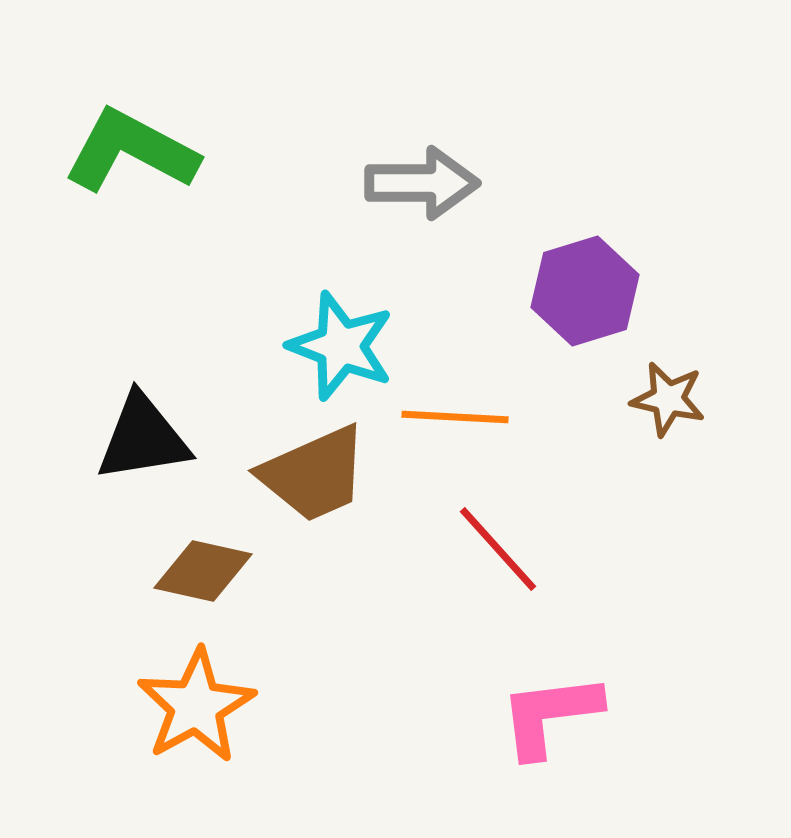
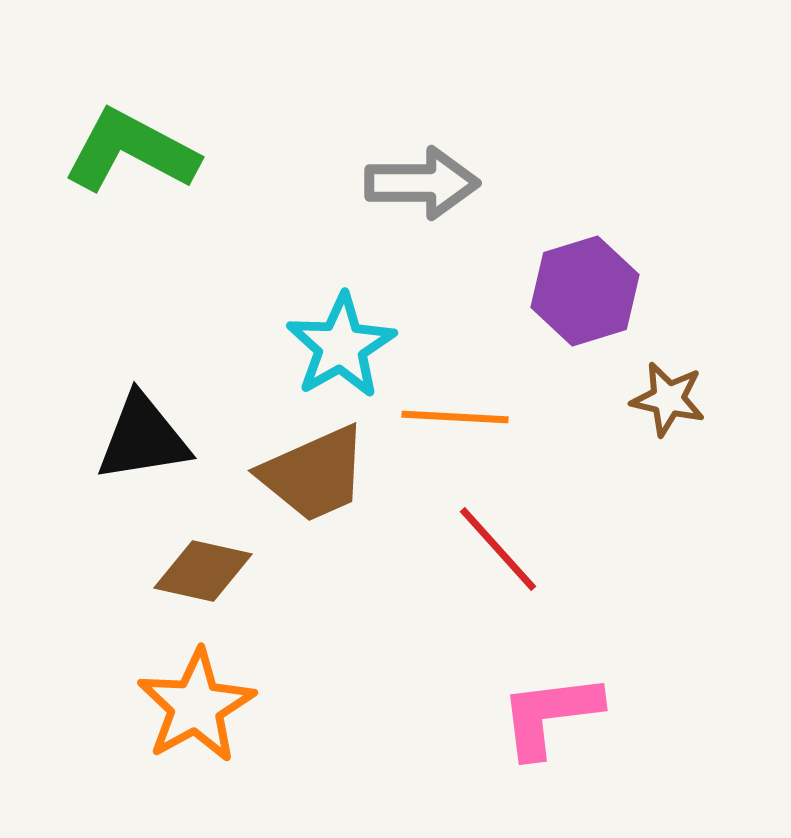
cyan star: rotated 21 degrees clockwise
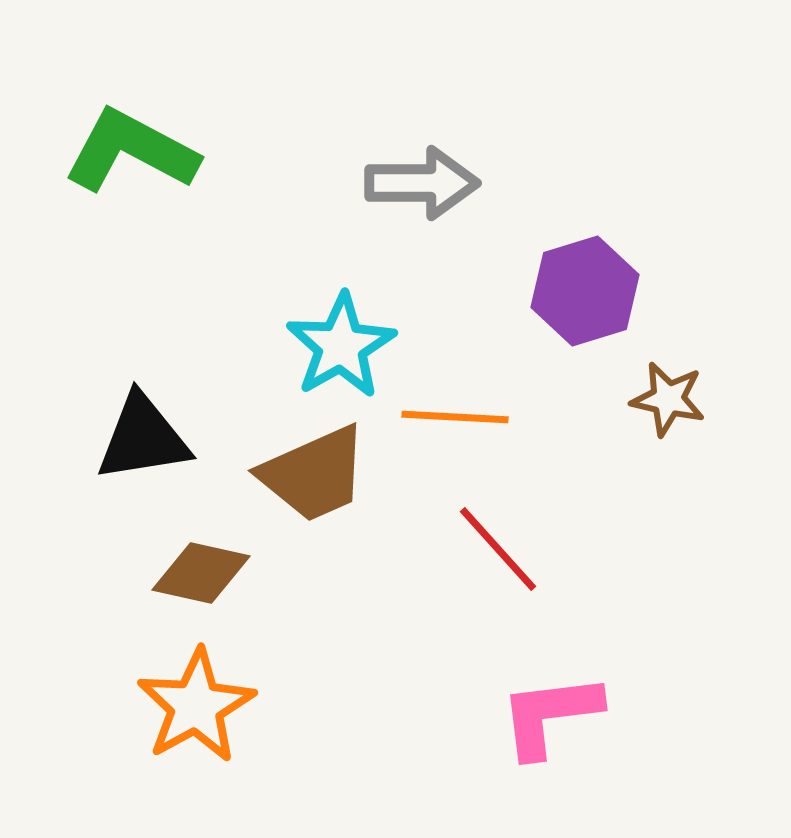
brown diamond: moved 2 px left, 2 px down
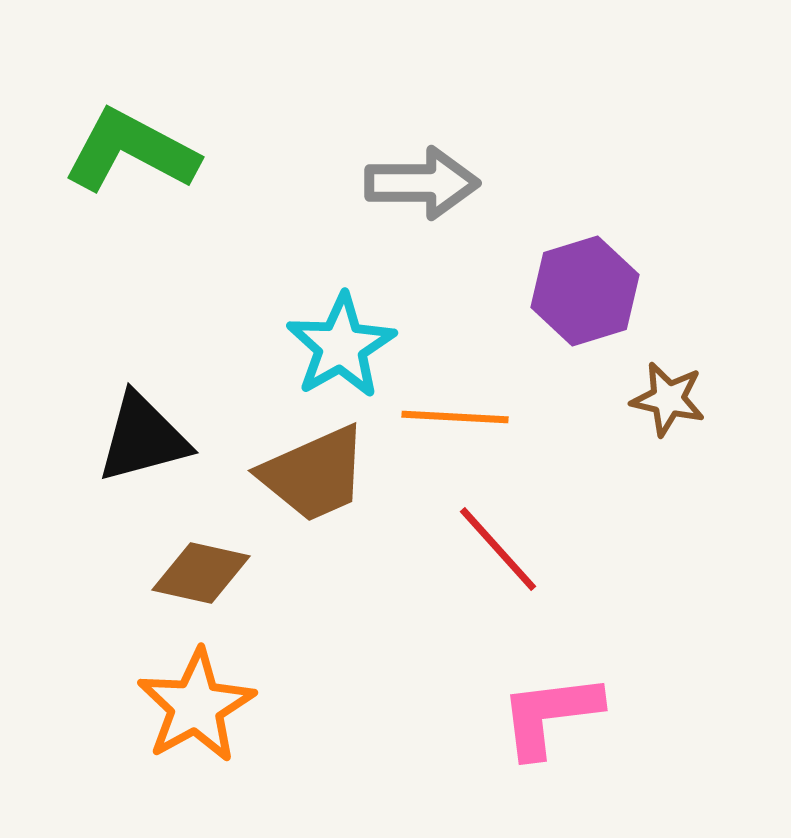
black triangle: rotated 6 degrees counterclockwise
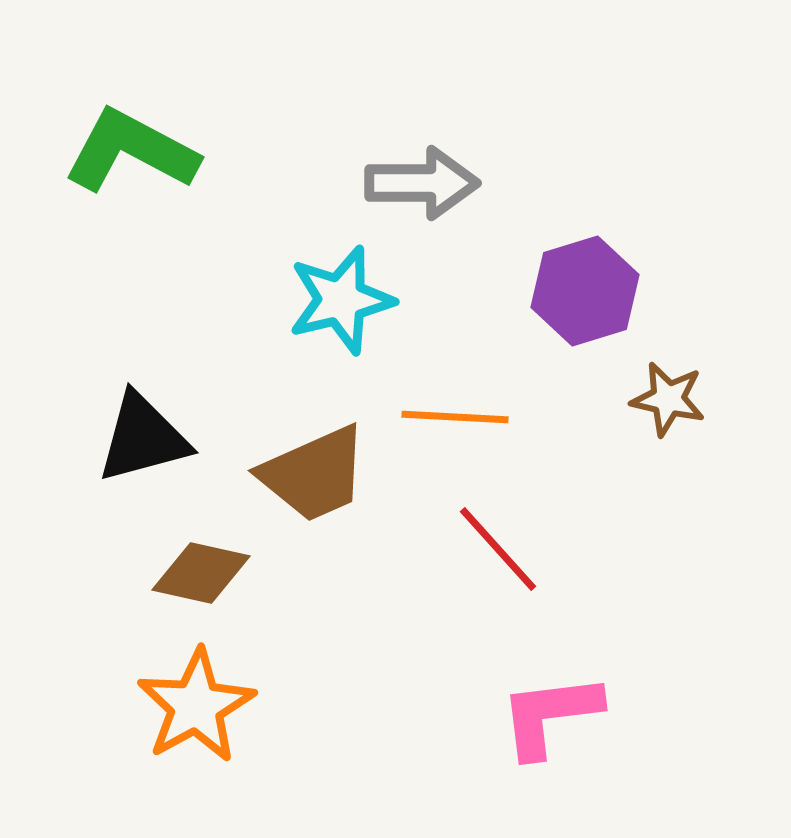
cyan star: moved 46 px up; rotated 16 degrees clockwise
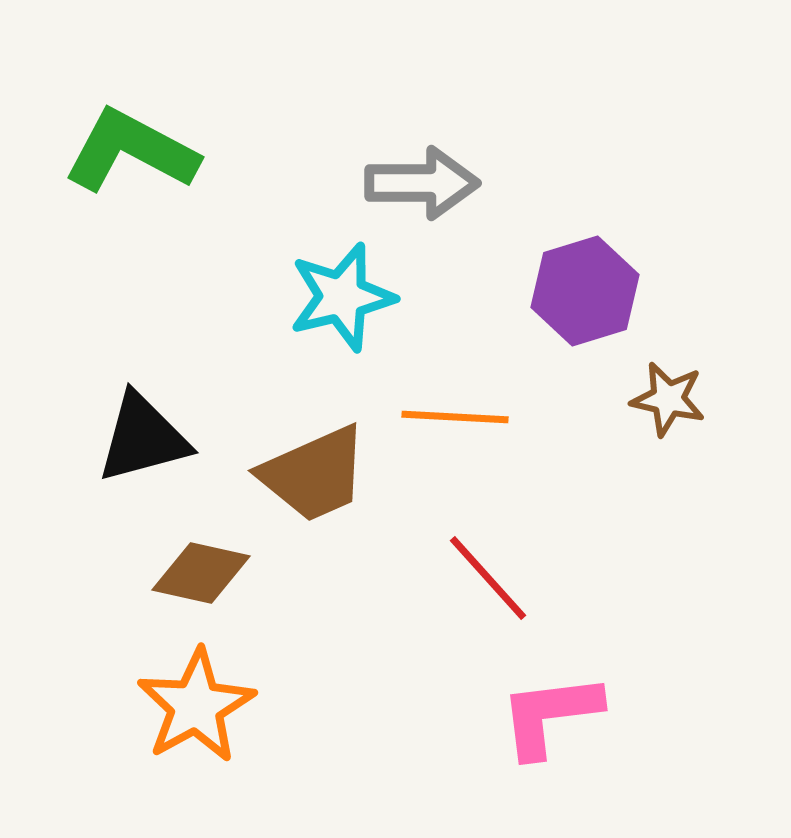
cyan star: moved 1 px right, 3 px up
red line: moved 10 px left, 29 px down
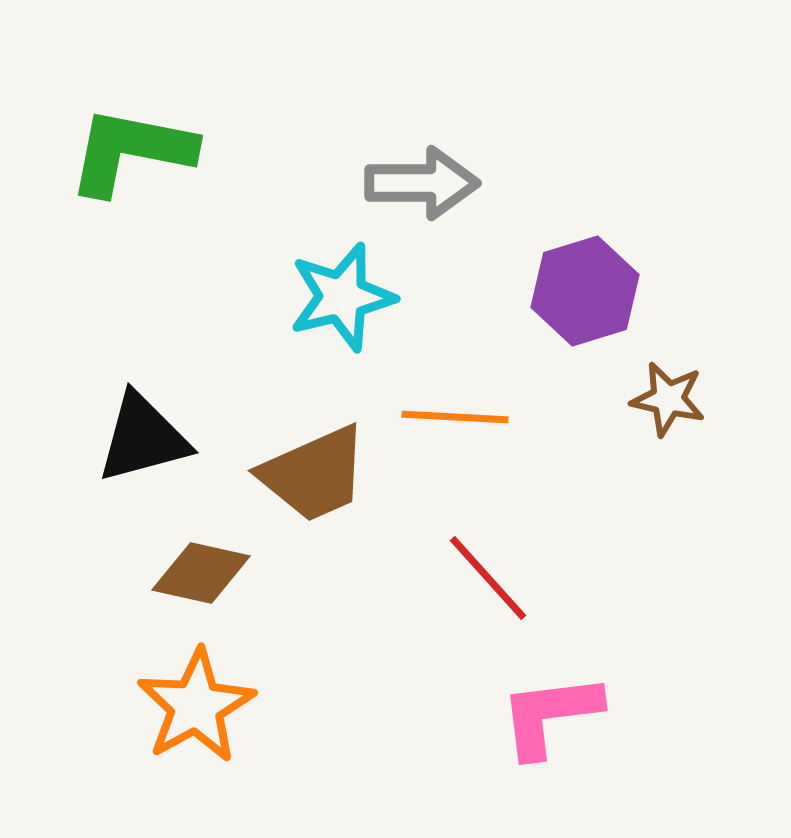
green L-shape: rotated 17 degrees counterclockwise
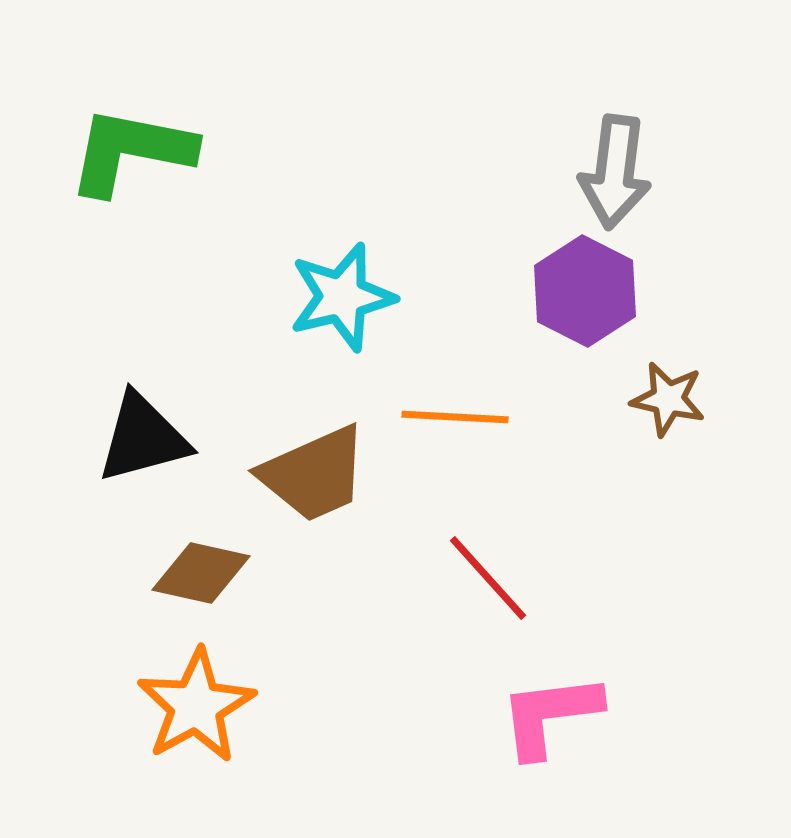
gray arrow: moved 193 px right, 11 px up; rotated 97 degrees clockwise
purple hexagon: rotated 16 degrees counterclockwise
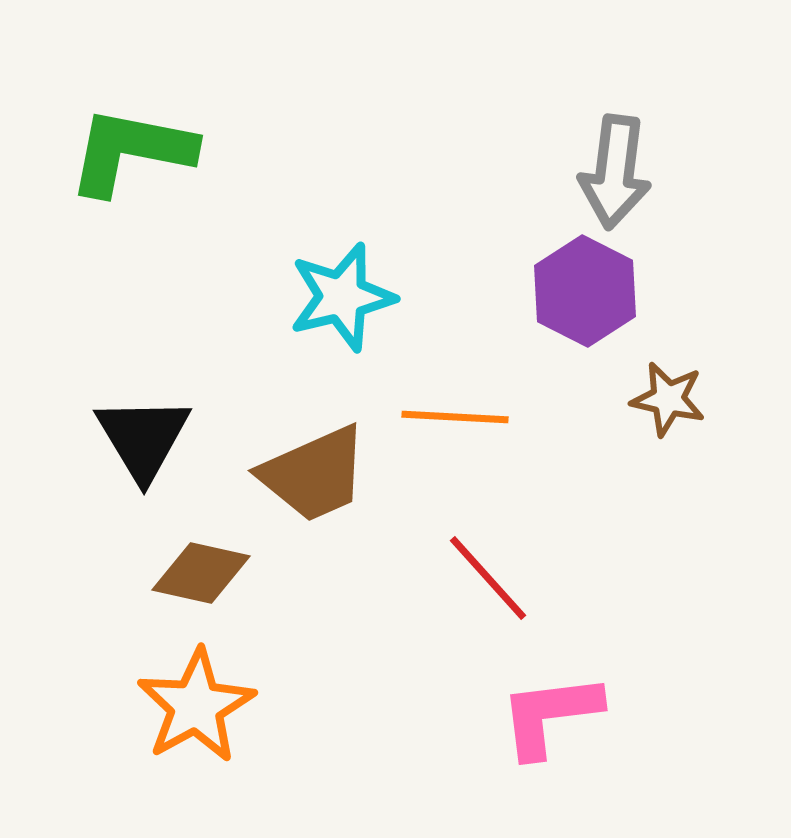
black triangle: rotated 46 degrees counterclockwise
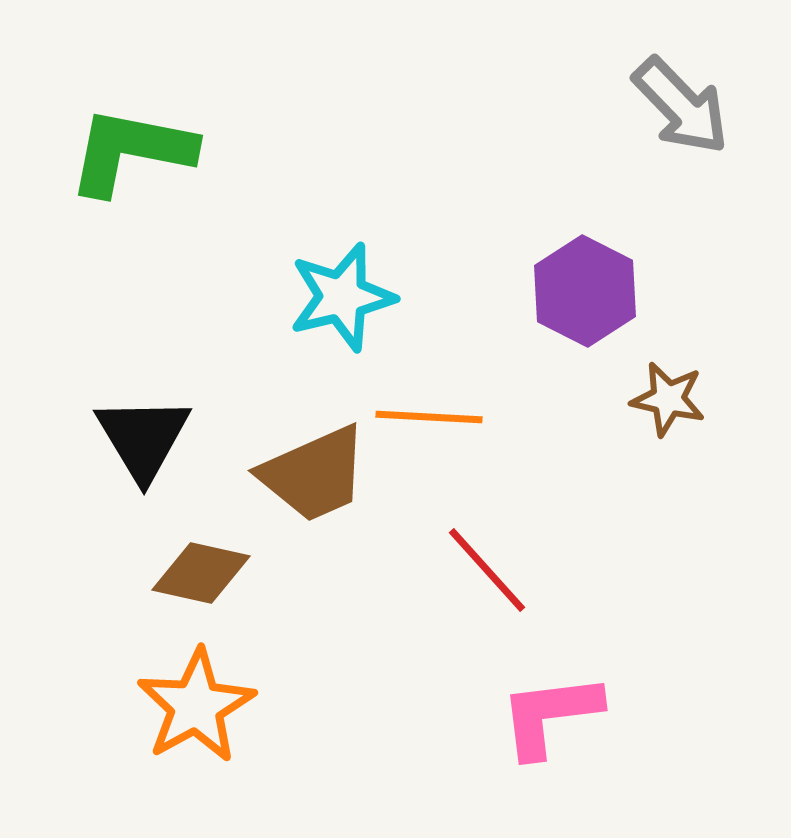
gray arrow: moved 66 px right, 66 px up; rotated 51 degrees counterclockwise
orange line: moved 26 px left
red line: moved 1 px left, 8 px up
